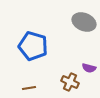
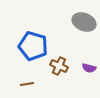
brown cross: moved 11 px left, 16 px up
brown line: moved 2 px left, 4 px up
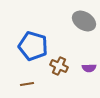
gray ellipse: moved 1 px up; rotated 10 degrees clockwise
purple semicircle: rotated 16 degrees counterclockwise
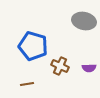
gray ellipse: rotated 20 degrees counterclockwise
brown cross: moved 1 px right
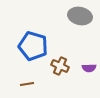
gray ellipse: moved 4 px left, 5 px up
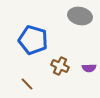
blue pentagon: moved 6 px up
brown line: rotated 56 degrees clockwise
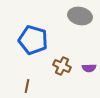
brown cross: moved 2 px right
brown line: moved 2 px down; rotated 56 degrees clockwise
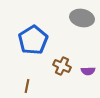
gray ellipse: moved 2 px right, 2 px down
blue pentagon: rotated 24 degrees clockwise
purple semicircle: moved 1 px left, 3 px down
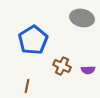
purple semicircle: moved 1 px up
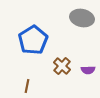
brown cross: rotated 18 degrees clockwise
